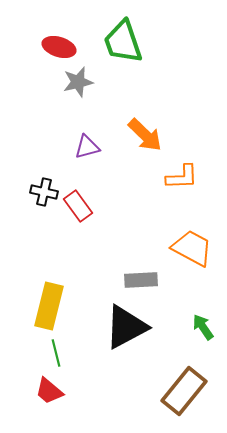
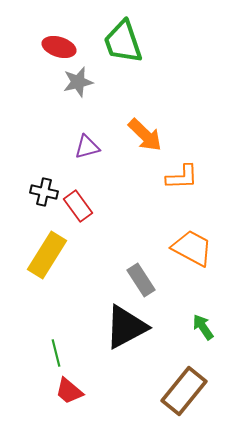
gray rectangle: rotated 60 degrees clockwise
yellow rectangle: moved 2 px left, 51 px up; rotated 18 degrees clockwise
red trapezoid: moved 20 px right
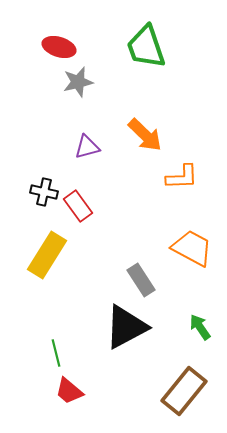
green trapezoid: moved 23 px right, 5 px down
green arrow: moved 3 px left
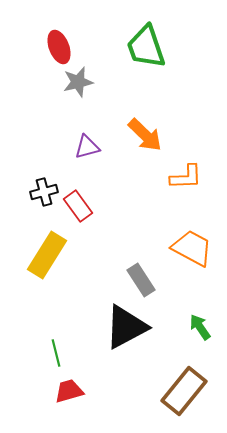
red ellipse: rotated 52 degrees clockwise
orange L-shape: moved 4 px right
black cross: rotated 28 degrees counterclockwise
red trapezoid: rotated 124 degrees clockwise
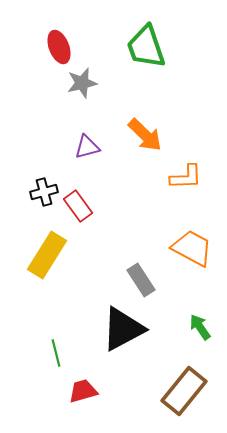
gray star: moved 4 px right, 1 px down
black triangle: moved 3 px left, 2 px down
red trapezoid: moved 14 px right
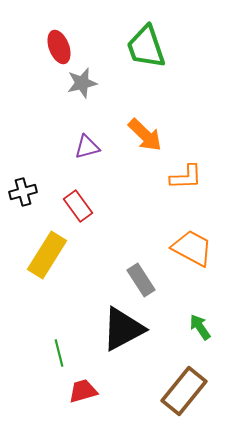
black cross: moved 21 px left
green line: moved 3 px right
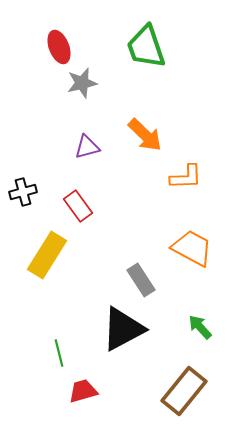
green arrow: rotated 8 degrees counterclockwise
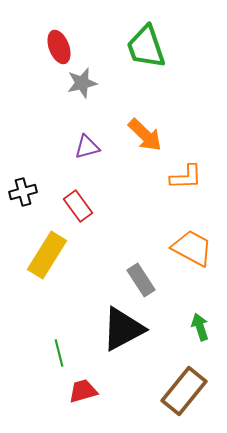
green arrow: rotated 24 degrees clockwise
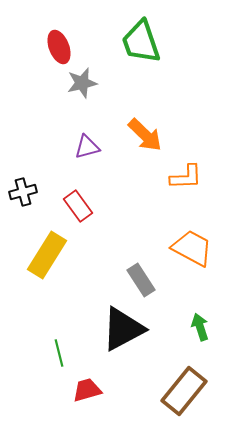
green trapezoid: moved 5 px left, 5 px up
red trapezoid: moved 4 px right, 1 px up
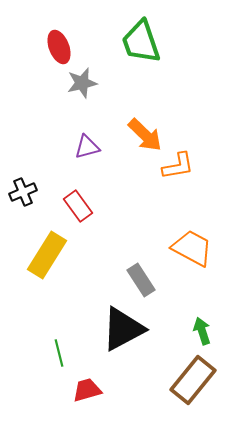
orange L-shape: moved 8 px left, 11 px up; rotated 8 degrees counterclockwise
black cross: rotated 8 degrees counterclockwise
green arrow: moved 2 px right, 4 px down
brown rectangle: moved 9 px right, 11 px up
